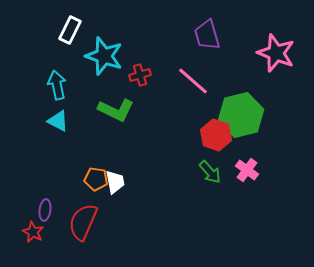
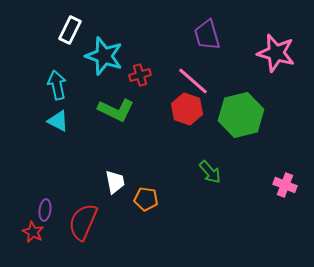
pink star: rotated 6 degrees counterclockwise
red hexagon: moved 29 px left, 26 px up
pink cross: moved 38 px right, 15 px down; rotated 15 degrees counterclockwise
orange pentagon: moved 50 px right, 20 px down
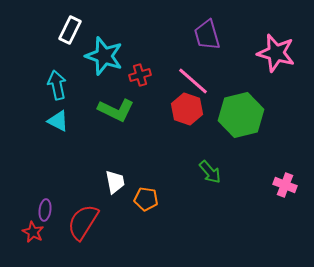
red semicircle: rotated 9 degrees clockwise
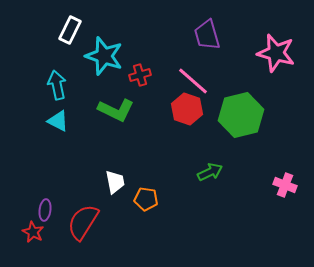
green arrow: rotated 75 degrees counterclockwise
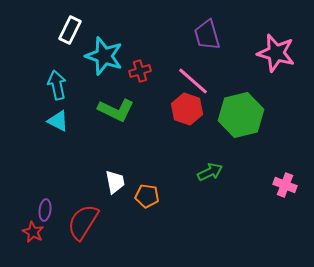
red cross: moved 4 px up
orange pentagon: moved 1 px right, 3 px up
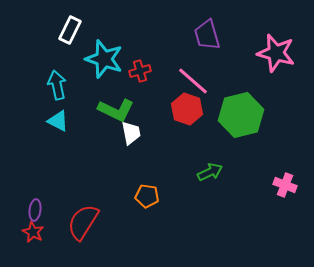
cyan star: moved 3 px down
white trapezoid: moved 16 px right, 49 px up
purple ellipse: moved 10 px left
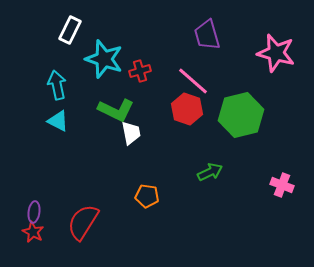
pink cross: moved 3 px left
purple ellipse: moved 1 px left, 2 px down
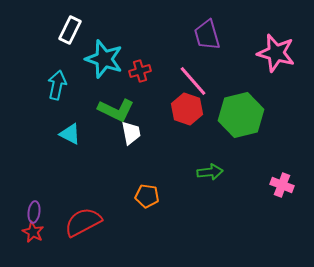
pink line: rotated 8 degrees clockwise
cyan arrow: rotated 24 degrees clockwise
cyan triangle: moved 12 px right, 13 px down
green arrow: rotated 20 degrees clockwise
red semicircle: rotated 30 degrees clockwise
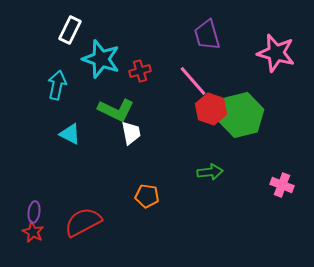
cyan star: moved 3 px left
red hexagon: moved 24 px right
